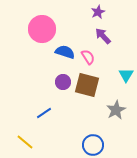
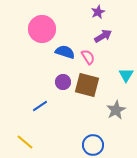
purple arrow: rotated 102 degrees clockwise
blue line: moved 4 px left, 7 px up
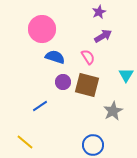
purple star: moved 1 px right
blue semicircle: moved 10 px left, 5 px down
gray star: moved 3 px left, 1 px down
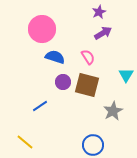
purple arrow: moved 3 px up
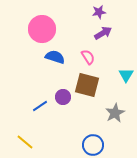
purple star: rotated 16 degrees clockwise
purple circle: moved 15 px down
gray star: moved 2 px right, 2 px down
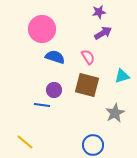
cyan triangle: moved 4 px left, 1 px down; rotated 42 degrees clockwise
purple circle: moved 9 px left, 7 px up
blue line: moved 2 px right, 1 px up; rotated 42 degrees clockwise
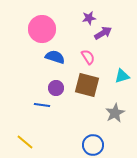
purple star: moved 10 px left, 6 px down
purple circle: moved 2 px right, 2 px up
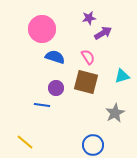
brown square: moved 1 px left, 3 px up
